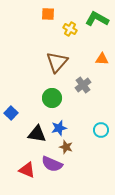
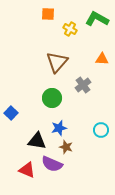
black triangle: moved 7 px down
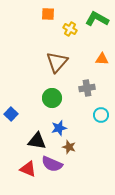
gray cross: moved 4 px right, 3 px down; rotated 28 degrees clockwise
blue square: moved 1 px down
cyan circle: moved 15 px up
brown star: moved 3 px right
red triangle: moved 1 px right, 1 px up
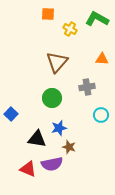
gray cross: moved 1 px up
black triangle: moved 2 px up
purple semicircle: rotated 35 degrees counterclockwise
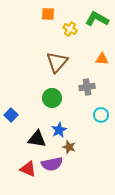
blue square: moved 1 px down
blue star: moved 2 px down; rotated 14 degrees counterclockwise
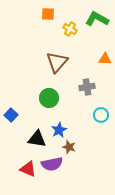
orange triangle: moved 3 px right
green circle: moved 3 px left
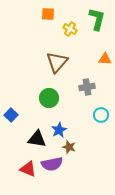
green L-shape: rotated 75 degrees clockwise
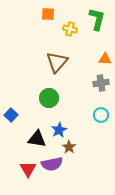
yellow cross: rotated 16 degrees counterclockwise
gray cross: moved 14 px right, 4 px up
brown star: rotated 16 degrees clockwise
red triangle: rotated 36 degrees clockwise
